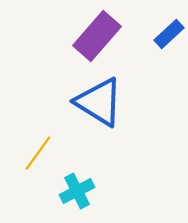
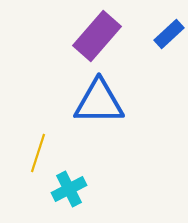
blue triangle: rotated 32 degrees counterclockwise
yellow line: rotated 18 degrees counterclockwise
cyan cross: moved 8 px left, 2 px up
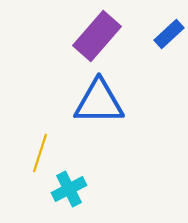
yellow line: moved 2 px right
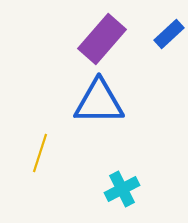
purple rectangle: moved 5 px right, 3 px down
cyan cross: moved 53 px right
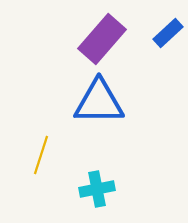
blue rectangle: moved 1 px left, 1 px up
yellow line: moved 1 px right, 2 px down
cyan cross: moved 25 px left; rotated 16 degrees clockwise
